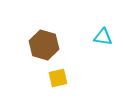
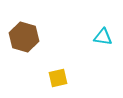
brown hexagon: moved 20 px left, 8 px up
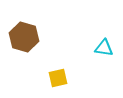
cyan triangle: moved 1 px right, 11 px down
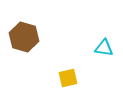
yellow square: moved 10 px right
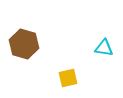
brown hexagon: moved 7 px down
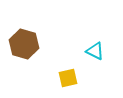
cyan triangle: moved 9 px left, 3 px down; rotated 18 degrees clockwise
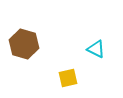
cyan triangle: moved 1 px right, 2 px up
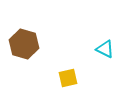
cyan triangle: moved 9 px right
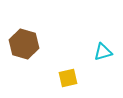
cyan triangle: moved 2 px left, 3 px down; rotated 42 degrees counterclockwise
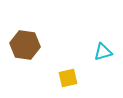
brown hexagon: moved 1 px right, 1 px down; rotated 8 degrees counterclockwise
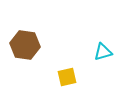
yellow square: moved 1 px left, 1 px up
